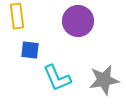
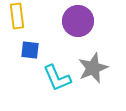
gray star: moved 11 px left, 12 px up; rotated 12 degrees counterclockwise
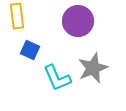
blue square: rotated 18 degrees clockwise
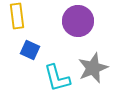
cyan L-shape: rotated 8 degrees clockwise
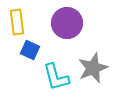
yellow rectangle: moved 6 px down
purple circle: moved 11 px left, 2 px down
cyan L-shape: moved 1 px left, 1 px up
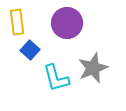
blue square: rotated 18 degrees clockwise
cyan L-shape: moved 1 px down
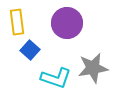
gray star: rotated 12 degrees clockwise
cyan L-shape: rotated 56 degrees counterclockwise
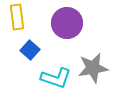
yellow rectangle: moved 5 px up
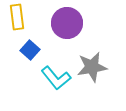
gray star: moved 1 px left, 1 px up
cyan L-shape: rotated 32 degrees clockwise
